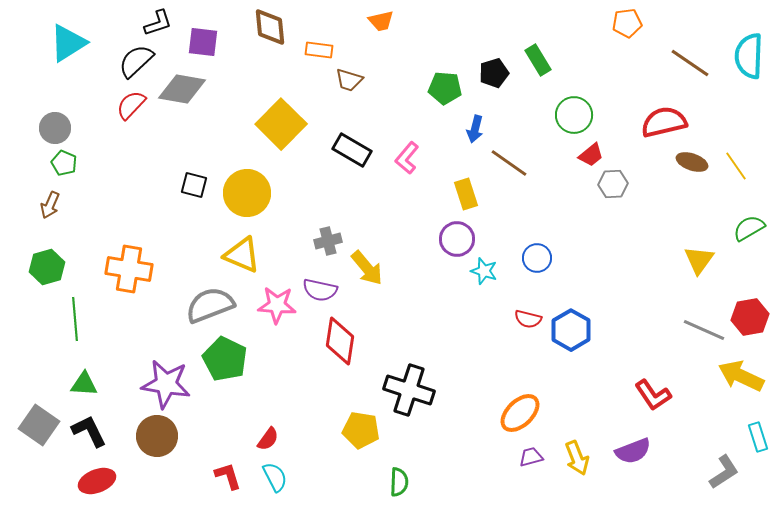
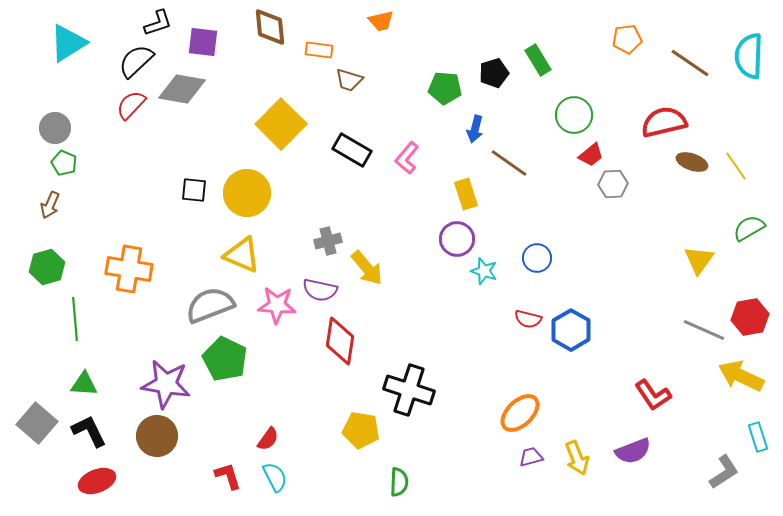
orange pentagon at (627, 23): moved 16 px down
black square at (194, 185): moved 5 px down; rotated 8 degrees counterclockwise
gray square at (39, 425): moved 2 px left, 2 px up; rotated 6 degrees clockwise
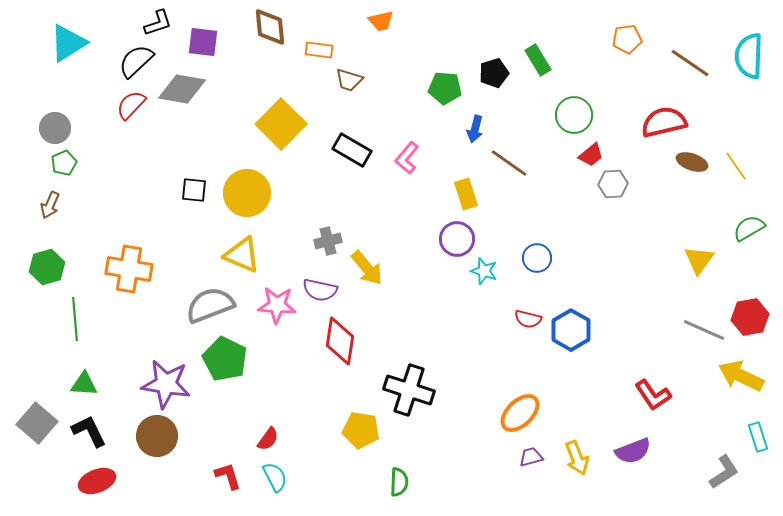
green pentagon at (64, 163): rotated 25 degrees clockwise
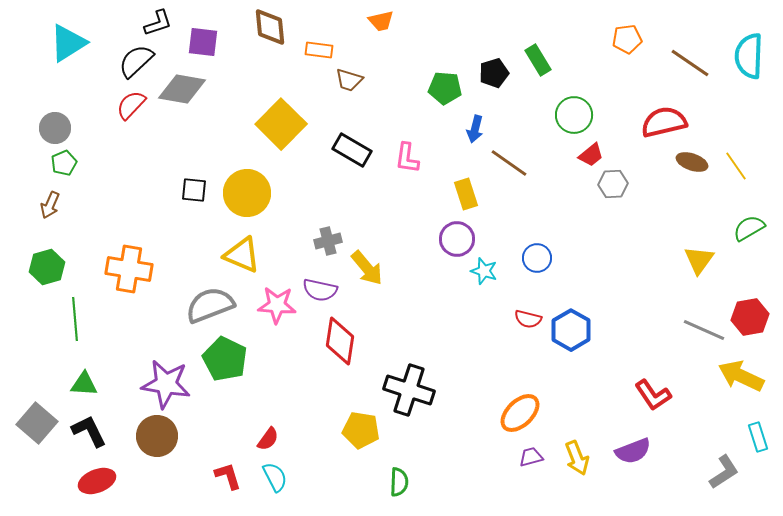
pink L-shape at (407, 158): rotated 32 degrees counterclockwise
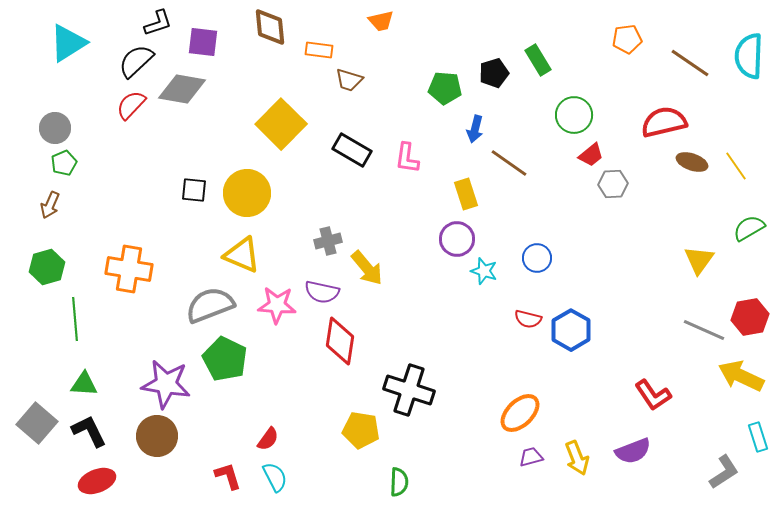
purple semicircle at (320, 290): moved 2 px right, 2 px down
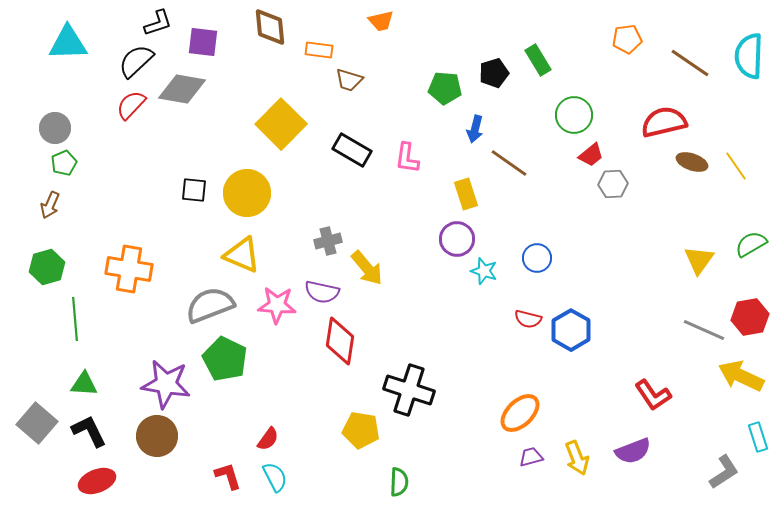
cyan triangle at (68, 43): rotated 30 degrees clockwise
green semicircle at (749, 228): moved 2 px right, 16 px down
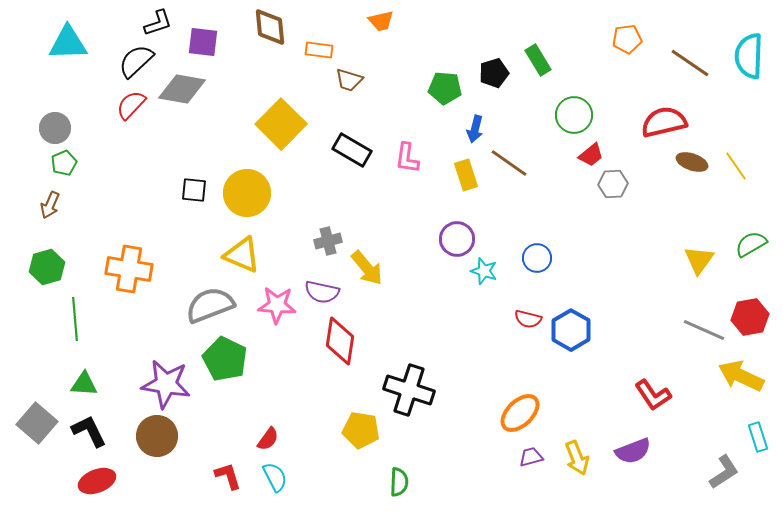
yellow rectangle at (466, 194): moved 19 px up
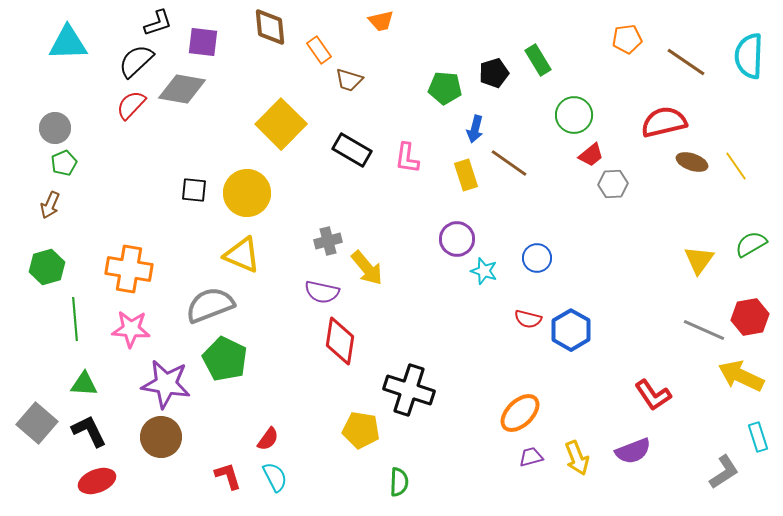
orange rectangle at (319, 50): rotated 48 degrees clockwise
brown line at (690, 63): moved 4 px left, 1 px up
pink star at (277, 305): moved 146 px left, 24 px down
brown circle at (157, 436): moved 4 px right, 1 px down
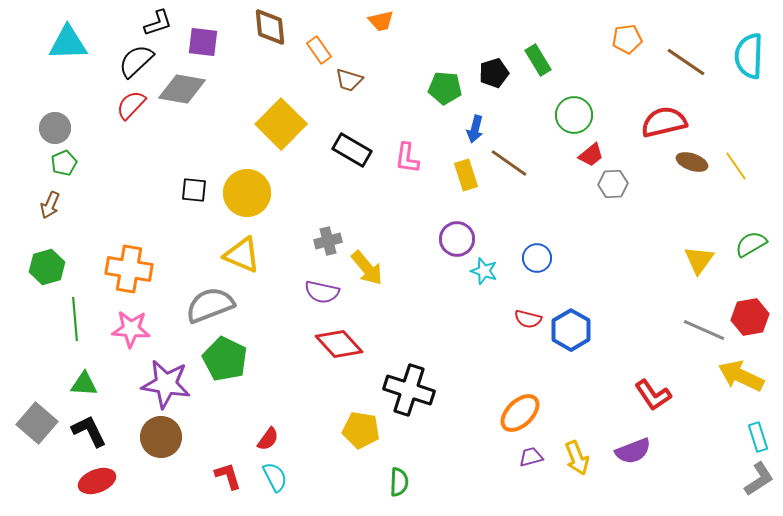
red diamond at (340, 341): moved 1 px left, 3 px down; rotated 51 degrees counterclockwise
gray L-shape at (724, 472): moved 35 px right, 7 px down
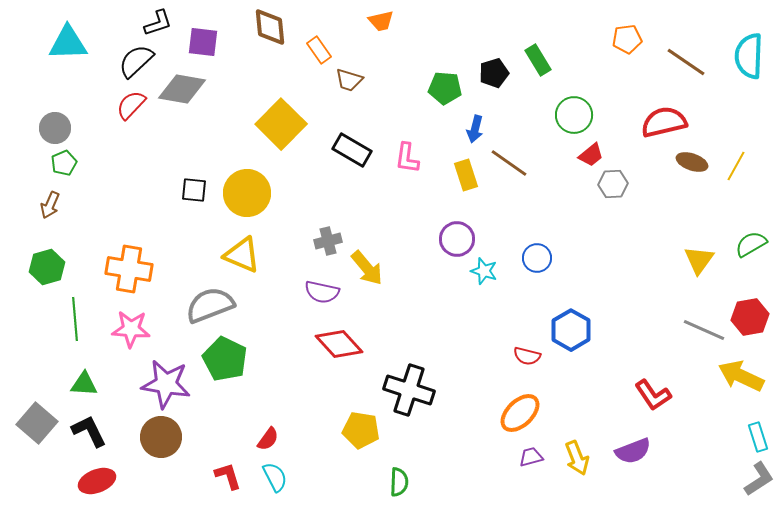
yellow line at (736, 166): rotated 64 degrees clockwise
red semicircle at (528, 319): moved 1 px left, 37 px down
